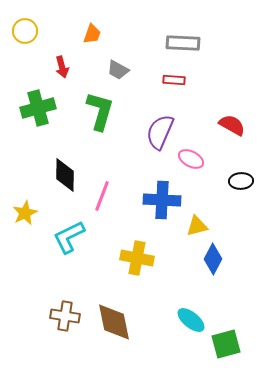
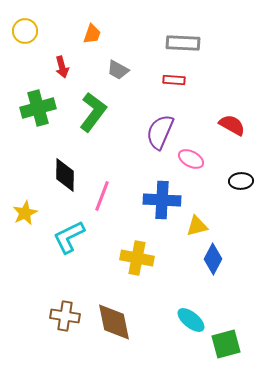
green L-shape: moved 7 px left, 1 px down; rotated 21 degrees clockwise
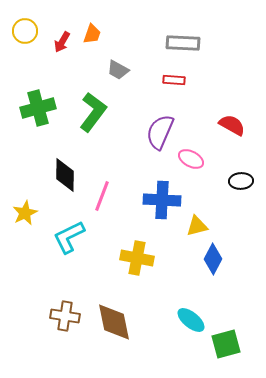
red arrow: moved 25 px up; rotated 45 degrees clockwise
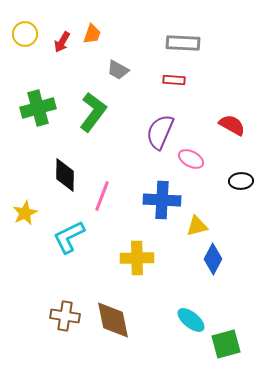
yellow circle: moved 3 px down
yellow cross: rotated 12 degrees counterclockwise
brown diamond: moved 1 px left, 2 px up
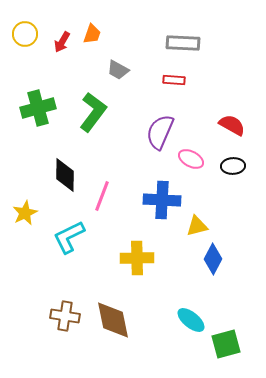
black ellipse: moved 8 px left, 15 px up
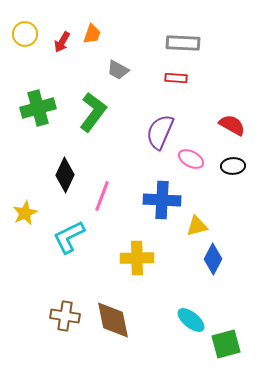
red rectangle: moved 2 px right, 2 px up
black diamond: rotated 24 degrees clockwise
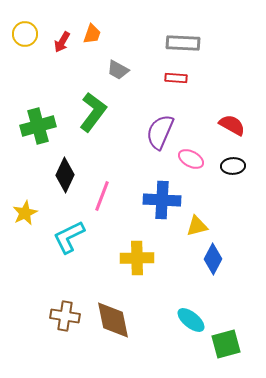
green cross: moved 18 px down
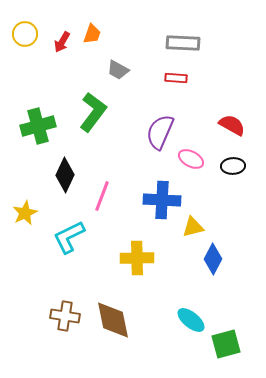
yellow triangle: moved 4 px left, 1 px down
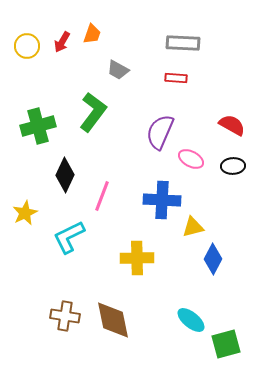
yellow circle: moved 2 px right, 12 px down
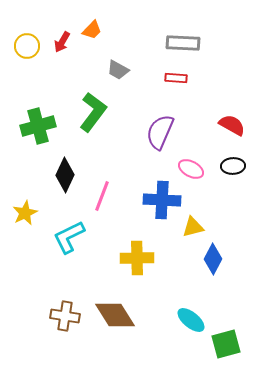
orange trapezoid: moved 4 px up; rotated 25 degrees clockwise
pink ellipse: moved 10 px down
brown diamond: moved 2 px right, 5 px up; rotated 21 degrees counterclockwise
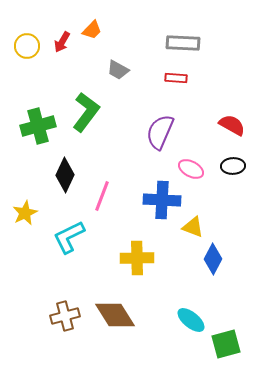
green L-shape: moved 7 px left
yellow triangle: rotated 35 degrees clockwise
brown cross: rotated 24 degrees counterclockwise
